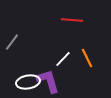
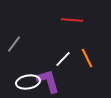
gray line: moved 2 px right, 2 px down
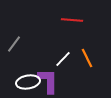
purple L-shape: rotated 16 degrees clockwise
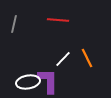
red line: moved 14 px left
gray line: moved 20 px up; rotated 24 degrees counterclockwise
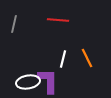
white line: rotated 30 degrees counterclockwise
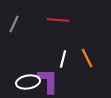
gray line: rotated 12 degrees clockwise
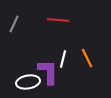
purple L-shape: moved 9 px up
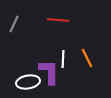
white line: rotated 12 degrees counterclockwise
purple L-shape: moved 1 px right
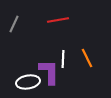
red line: rotated 15 degrees counterclockwise
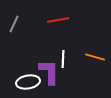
orange line: moved 8 px right, 1 px up; rotated 48 degrees counterclockwise
